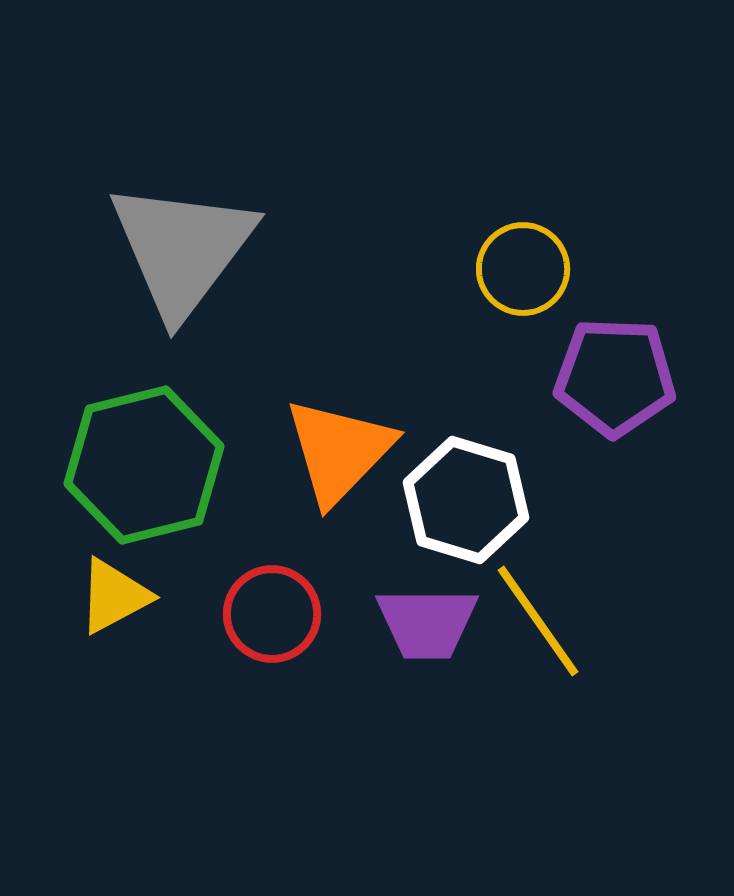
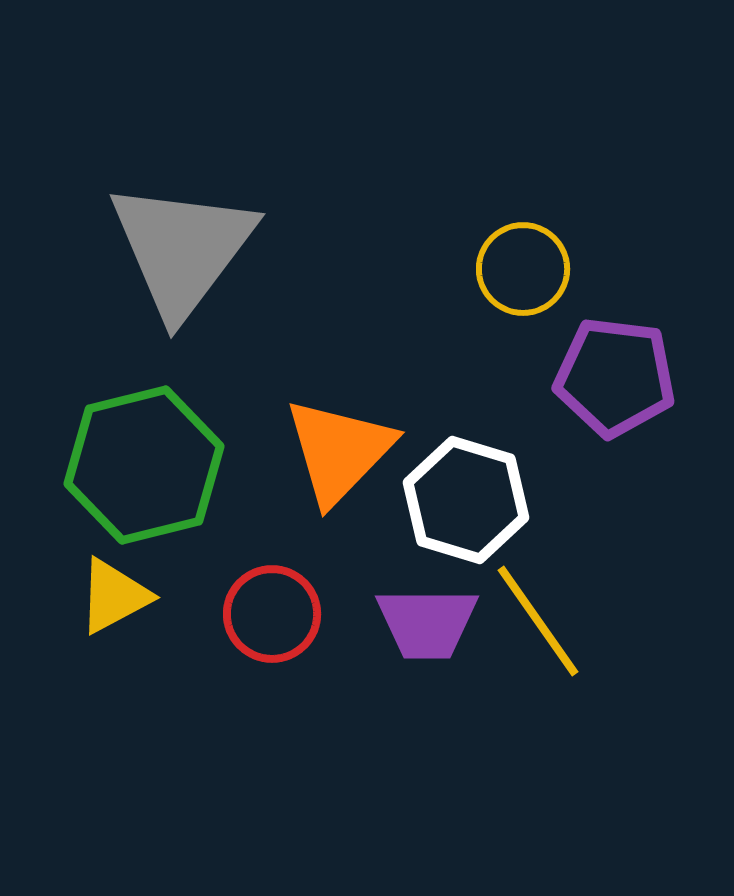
purple pentagon: rotated 5 degrees clockwise
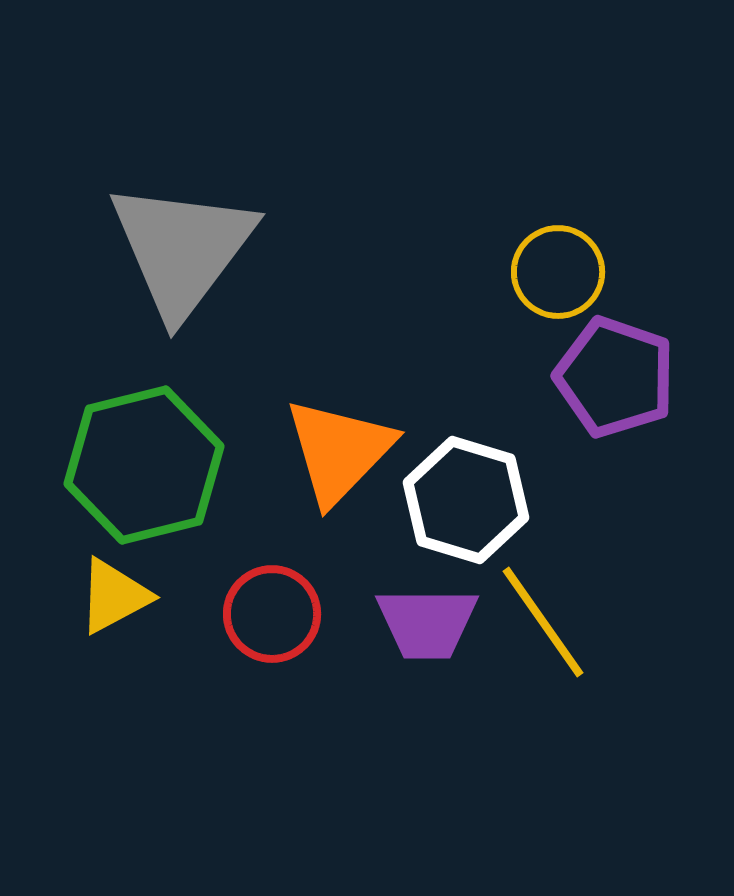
yellow circle: moved 35 px right, 3 px down
purple pentagon: rotated 12 degrees clockwise
yellow line: moved 5 px right, 1 px down
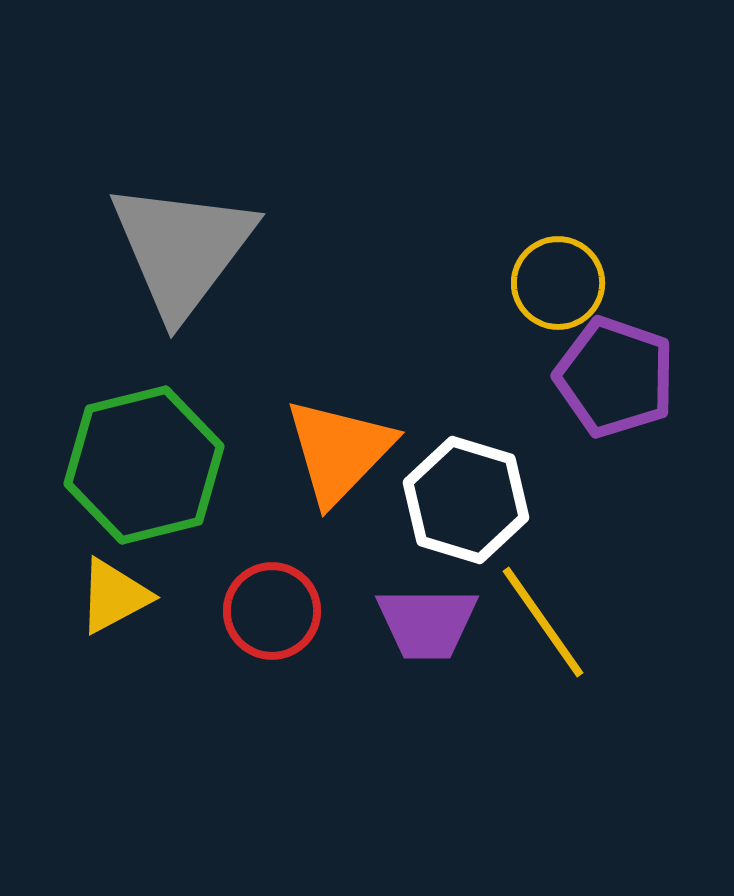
yellow circle: moved 11 px down
red circle: moved 3 px up
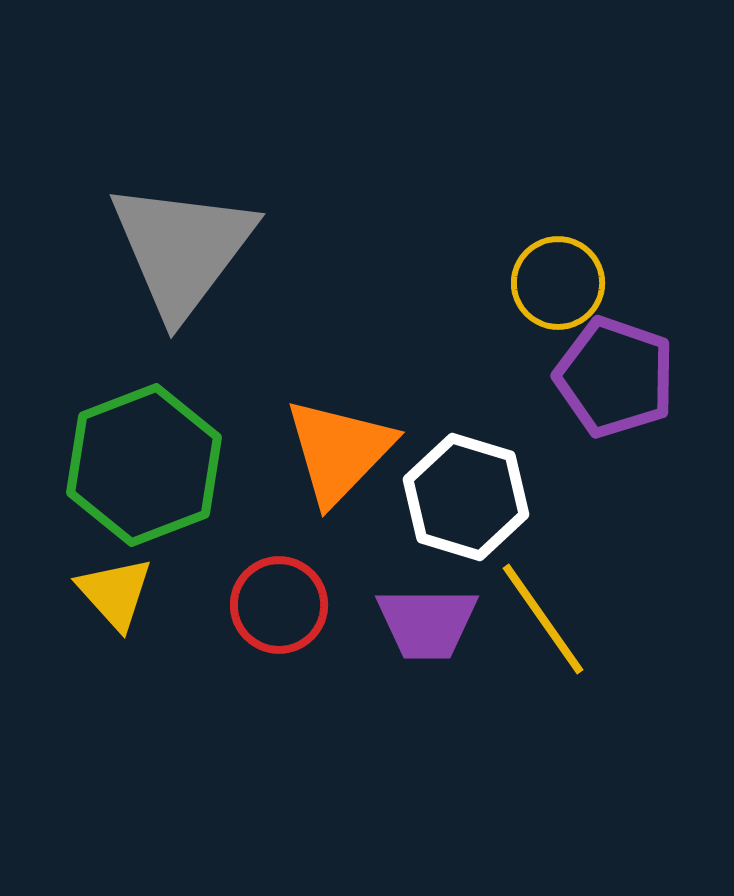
green hexagon: rotated 7 degrees counterclockwise
white hexagon: moved 3 px up
yellow triangle: moved 1 px right, 3 px up; rotated 44 degrees counterclockwise
red circle: moved 7 px right, 6 px up
yellow line: moved 3 px up
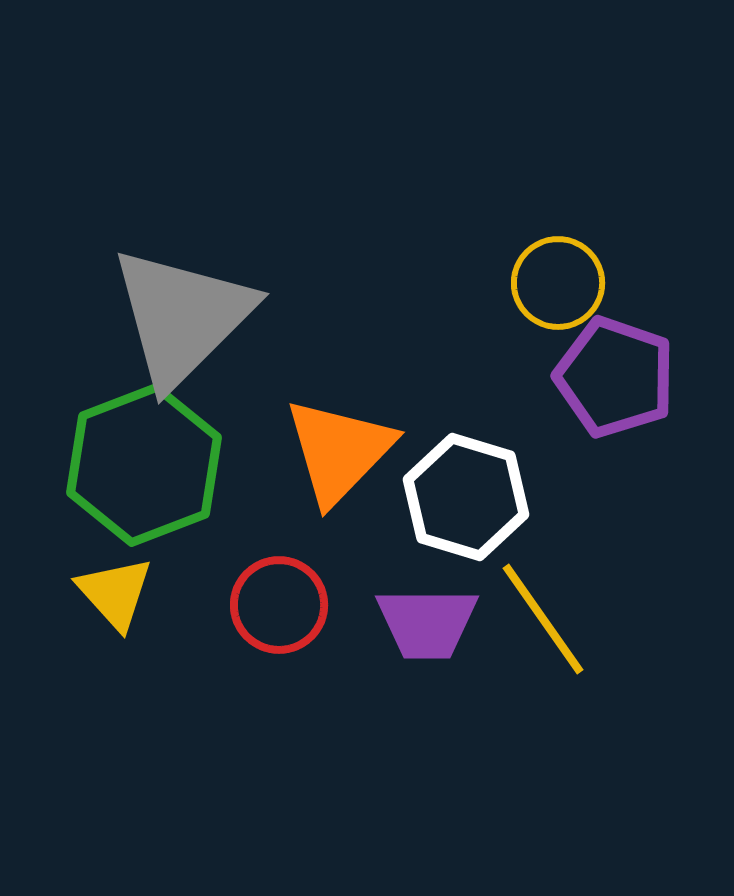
gray triangle: moved 68 px down; rotated 8 degrees clockwise
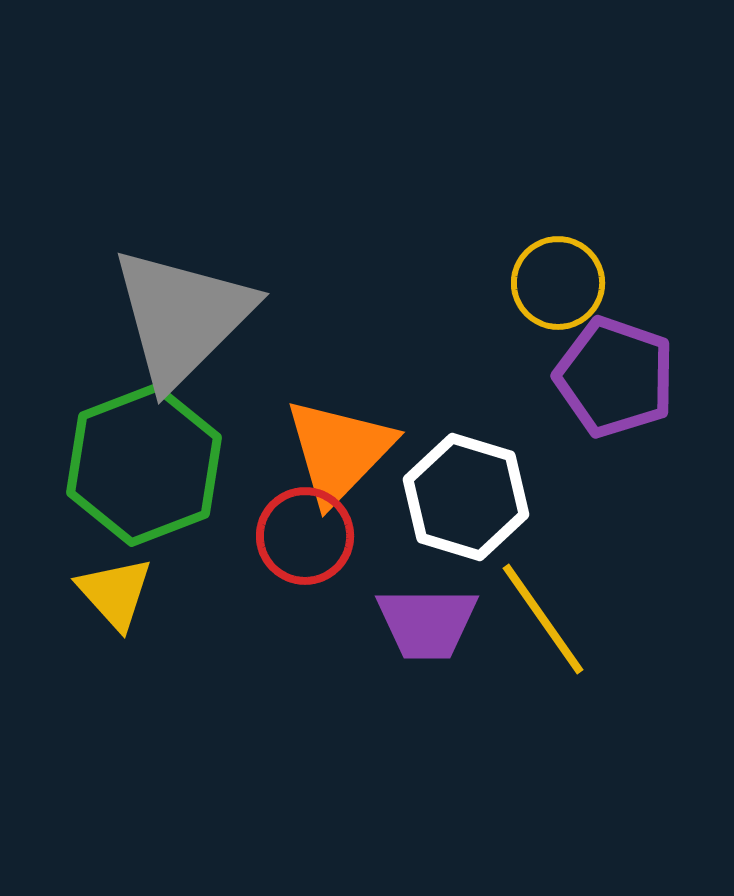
red circle: moved 26 px right, 69 px up
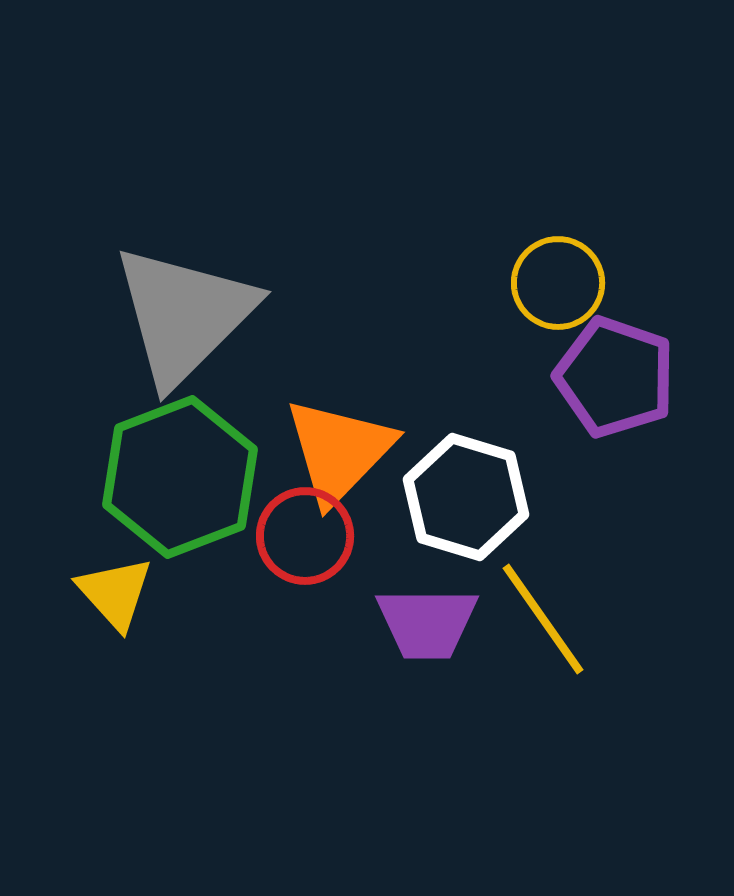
gray triangle: moved 2 px right, 2 px up
green hexagon: moved 36 px right, 12 px down
